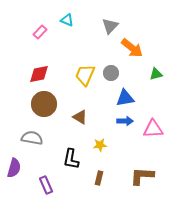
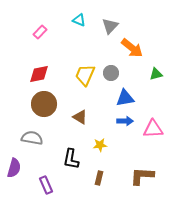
cyan triangle: moved 12 px right
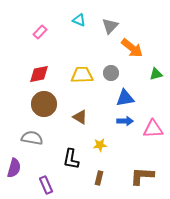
yellow trapezoid: moved 3 px left; rotated 65 degrees clockwise
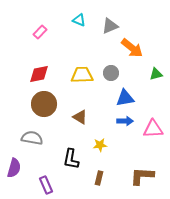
gray triangle: rotated 24 degrees clockwise
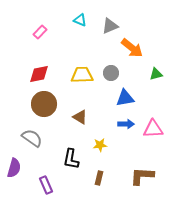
cyan triangle: moved 1 px right
blue arrow: moved 1 px right, 3 px down
gray semicircle: rotated 25 degrees clockwise
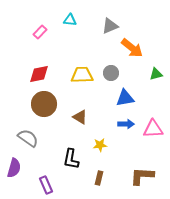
cyan triangle: moved 10 px left; rotated 16 degrees counterclockwise
gray semicircle: moved 4 px left
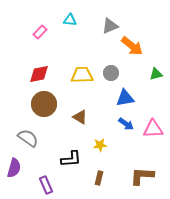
orange arrow: moved 2 px up
blue arrow: rotated 35 degrees clockwise
black L-shape: rotated 105 degrees counterclockwise
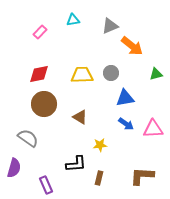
cyan triangle: moved 3 px right; rotated 16 degrees counterclockwise
black L-shape: moved 5 px right, 5 px down
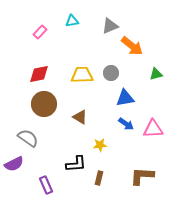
cyan triangle: moved 1 px left, 1 px down
purple semicircle: moved 4 px up; rotated 48 degrees clockwise
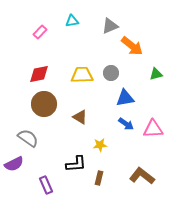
brown L-shape: rotated 35 degrees clockwise
